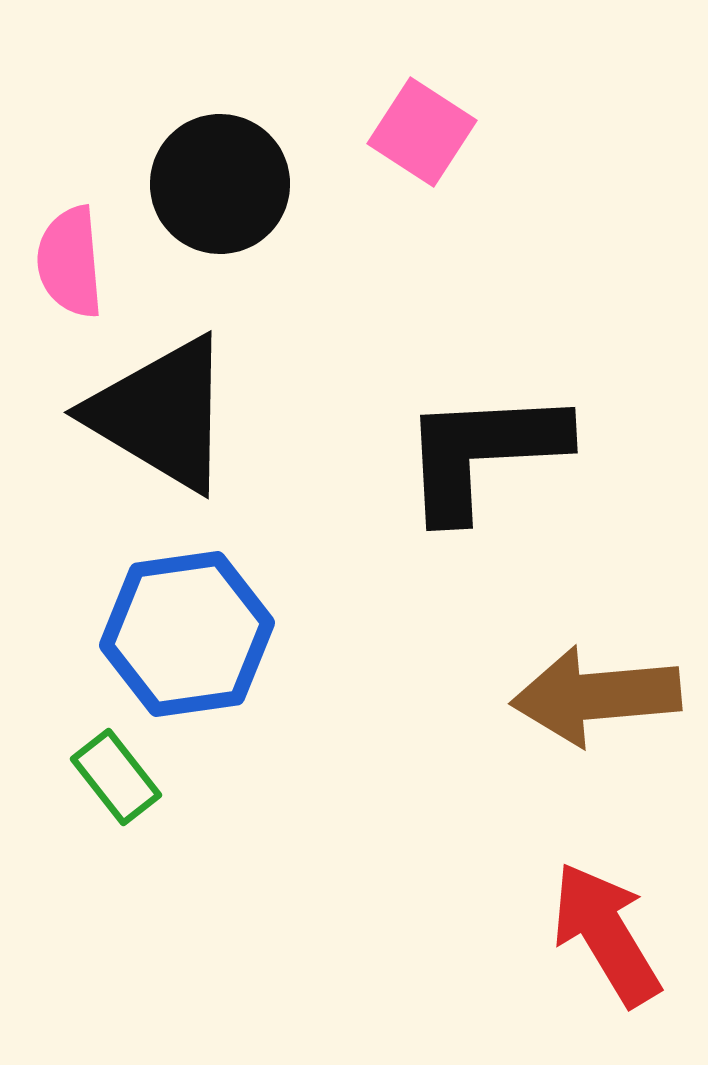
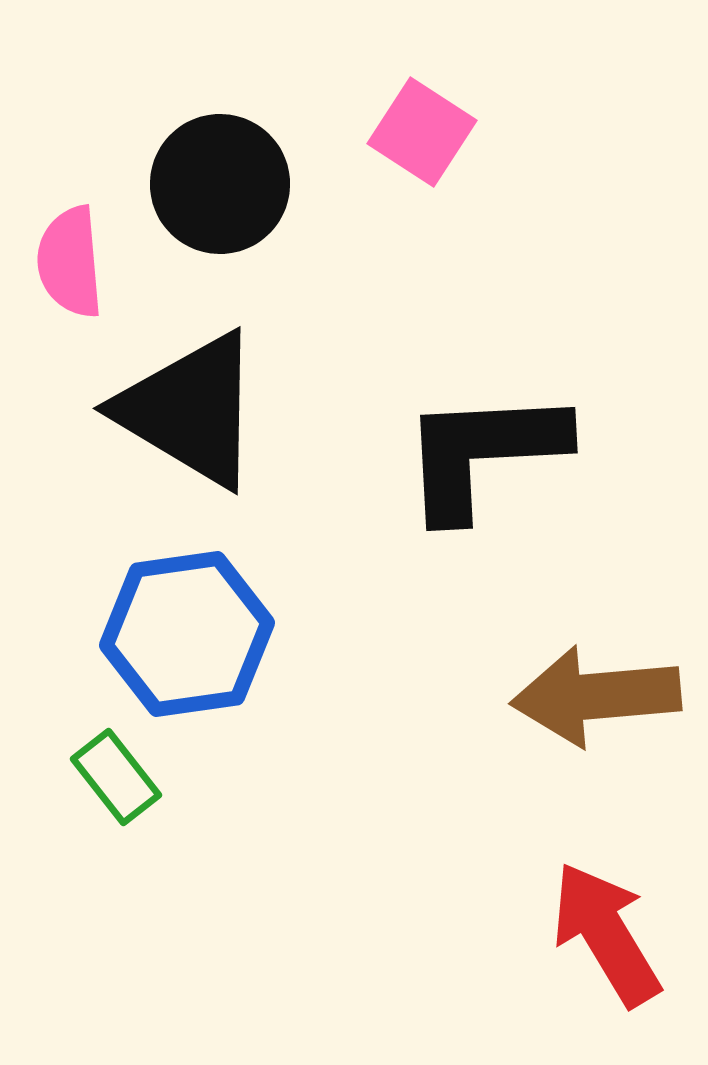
black triangle: moved 29 px right, 4 px up
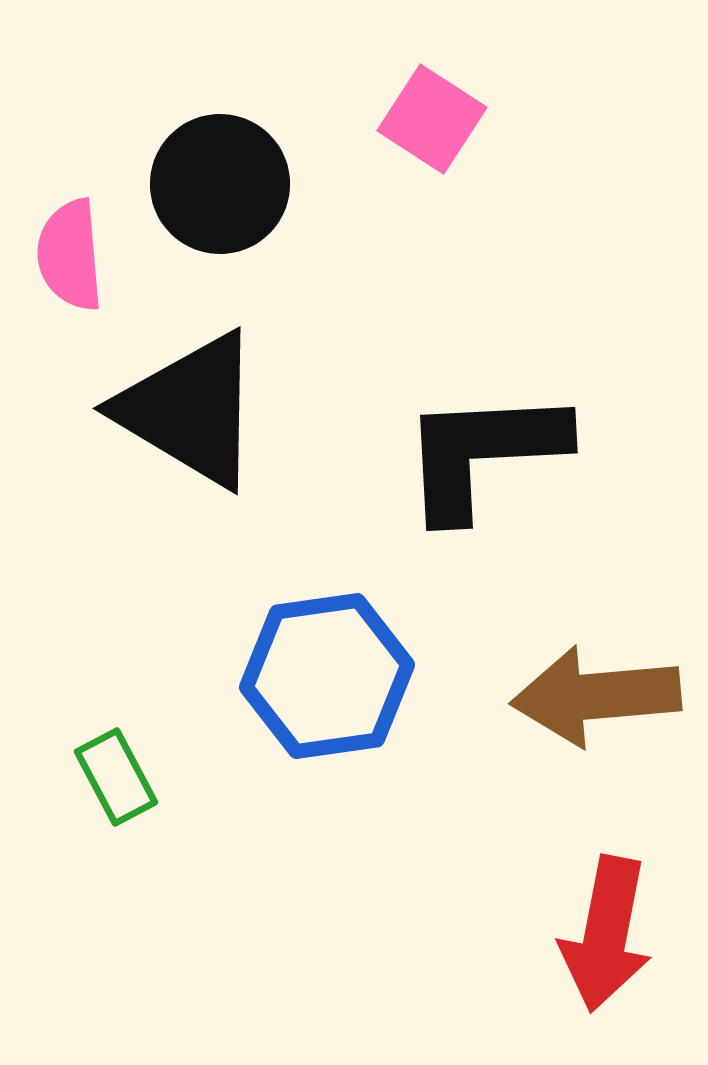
pink square: moved 10 px right, 13 px up
pink semicircle: moved 7 px up
blue hexagon: moved 140 px right, 42 px down
green rectangle: rotated 10 degrees clockwise
red arrow: rotated 138 degrees counterclockwise
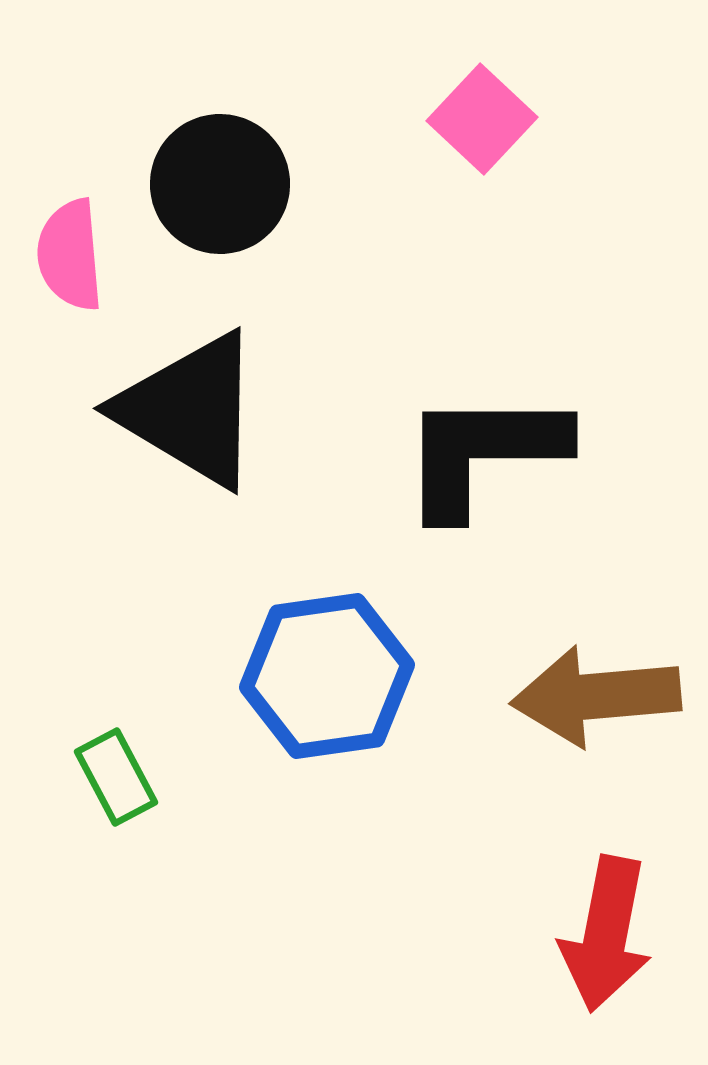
pink square: moved 50 px right; rotated 10 degrees clockwise
black L-shape: rotated 3 degrees clockwise
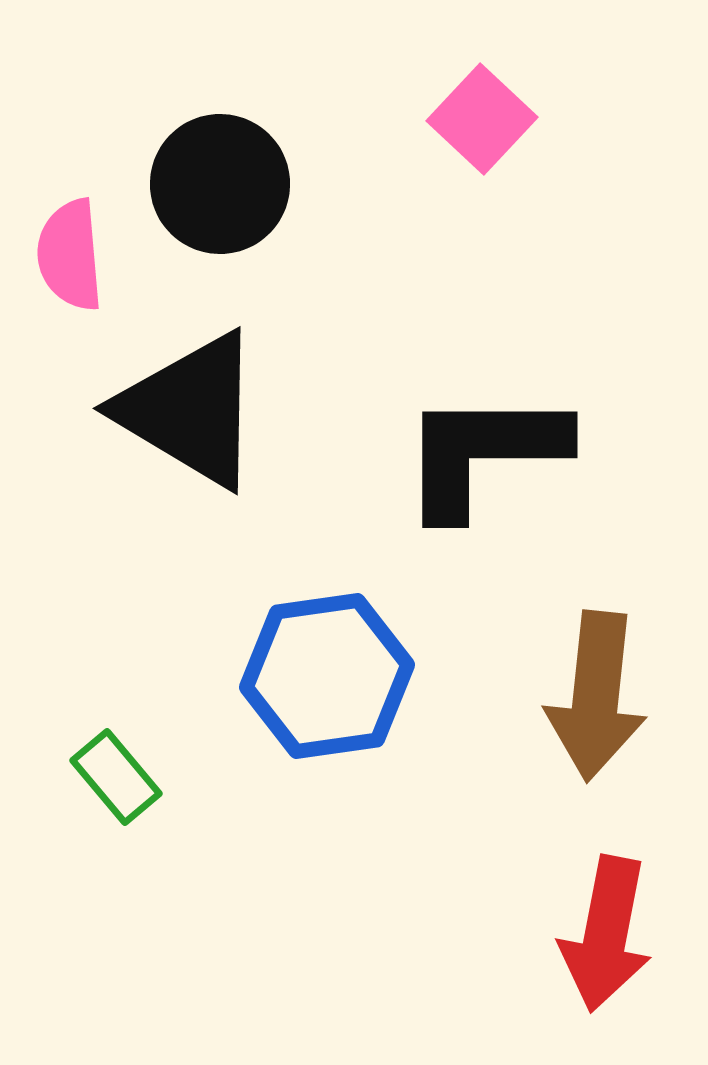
brown arrow: rotated 79 degrees counterclockwise
green rectangle: rotated 12 degrees counterclockwise
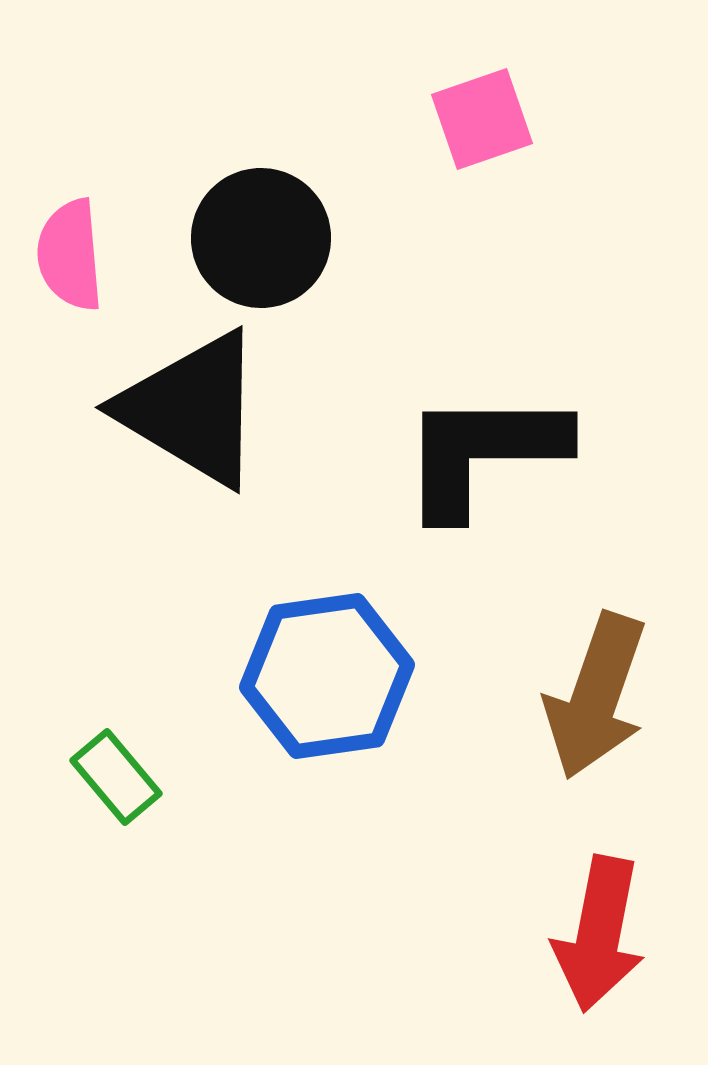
pink square: rotated 28 degrees clockwise
black circle: moved 41 px right, 54 px down
black triangle: moved 2 px right, 1 px up
brown arrow: rotated 13 degrees clockwise
red arrow: moved 7 px left
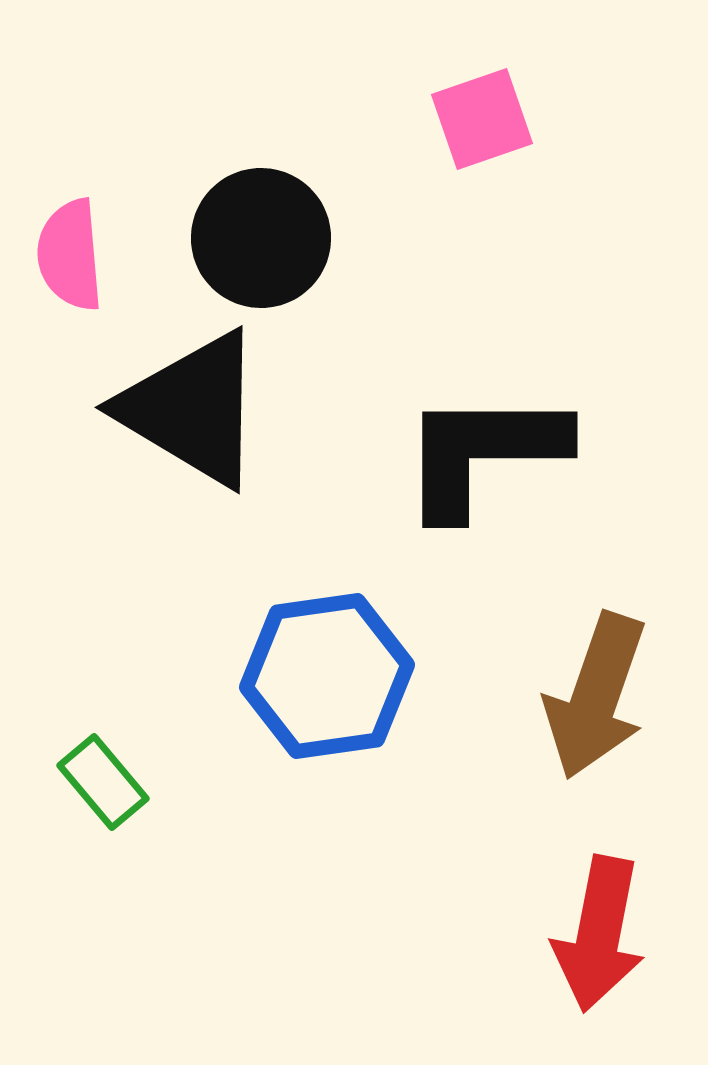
green rectangle: moved 13 px left, 5 px down
